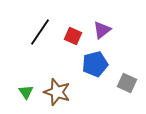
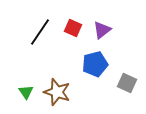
red square: moved 8 px up
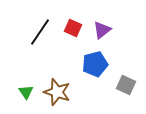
gray square: moved 1 px left, 2 px down
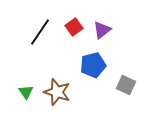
red square: moved 1 px right, 1 px up; rotated 30 degrees clockwise
blue pentagon: moved 2 px left, 1 px down
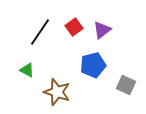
green triangle: moved 1 px right, 22 px up; rotated 28 degrees counterclockwise
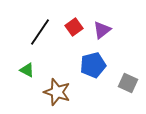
gray square: moved 2 px right, 2 px up
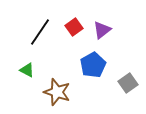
blue pentagon: rotated 15 degrees counterclockwise
gray square: rotated 30 degrees clockwise
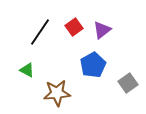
brown star: moved 1 px down; rotated 24 degrees counterclockwise
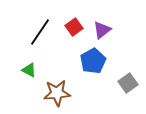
blue pentagon: moved 4 px up
green triangle: moved 2 px right
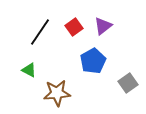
purple triangle: moved 1 px right, 4 px up
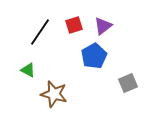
red square: moved 2 px up; rotated 18 degrees clockwise
blue pentagon: moved 1 px right, 5 px up
green triangle: moved 1 px left
gray square: rotated 12 degrees clockwise
brown star: moved 3 px left, 1 px down; rotated 20 degrees clockwise
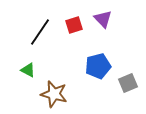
purple triangle: moved 7 px up; rotated 36 degrees counterclockwise
blue pentagon: moved 4 px right, 10 px down; rotated 15 degrees clockwise
